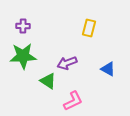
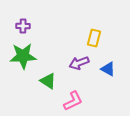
yellow rectangle: moved 5 px right, 10 px down
purple arrow: moved 12 px right
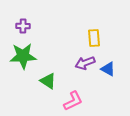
yellow rectangle: rotated 18 degrees counterclockwise
purple arrow: moved 6 px right
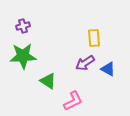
purple cross: rotated 16 degrees counterclockwise
purple arrow: rotated 12 degrees counterclockwise
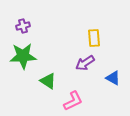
blue triangle: moved 5 px right, 9 px down
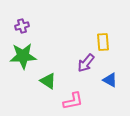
purple cross: moved 1 px left
yellow rectangle: moved 9 px right, 4 px down
purple arrow: moved 1 px right; rotated 18 degrees counterclockwise
blue triangle: moved 3 px left, 2 px down
pink L-shape: rotated 15 degrees clockwise
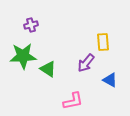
purple cross: moved 9 px right, 1 px up
green triangle: moved 12 px up
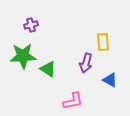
purple arrow: rotated 24 degrees counterclockwise
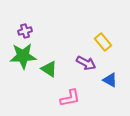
purple cross: moved 6 px left, 6 px down
yellow rectangle: rotated 36 degrees counterclockwise
purple arrow: rotated 78 degrees counterclockwise
green triangle: moved 1 px right
pink L-shape: moved 3 px left, 3 px up
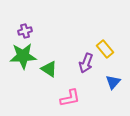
yellow rectangle: moved 2 px right, 7 px down
purple arrow: rotated 84 degrees clockwise
blue triangle: moved 3 px right, 2 px down; rotated 42 degrees clockwise
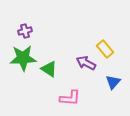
green star: moved 2 px down
purple arrow: rotated 96 degrees clockwise
pink L-shape: rotated 15 degrees clockwise
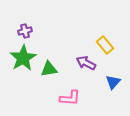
yellow rectangle: moved 4 px up
green star: rotated 28 degrees counterclockwise
green triangle: rotated 42 degrees counterclockwise
